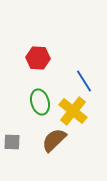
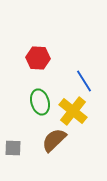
gray square: moved 1 px right, 6 px down
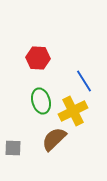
green ellipse: moved 1 px right, 1 px up
yellow cross: rotated 24 degrees clockwise
brown semicircle: moved 1 px up
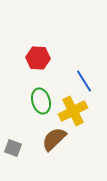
gray square: rotated 18 degrees clockwise
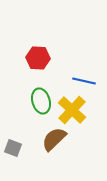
blue line: rotated 45 degrees counterclockwise
yellow cross: moved 1 px left, 1 px up; rotated 20 degrees counterclockwise
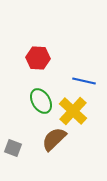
green ellipse: rotated 15 degrees counterclockwise
yellow cross: moved 1 px right, 1 px down
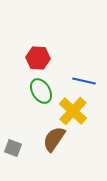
green ellipse: moved 10 px up
brown semicircle: rotated 12 degrees counterclockwise
